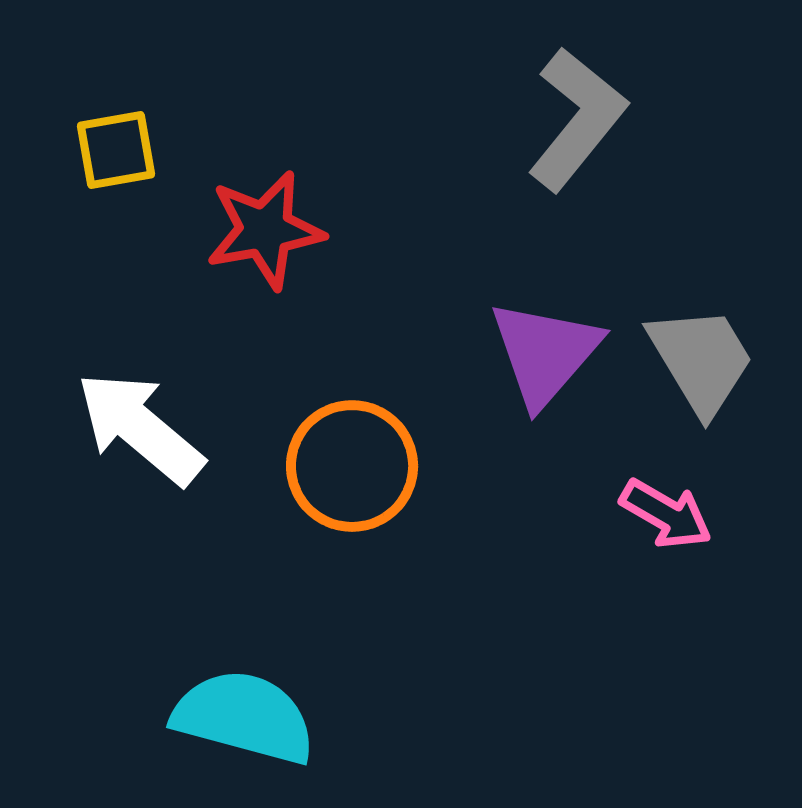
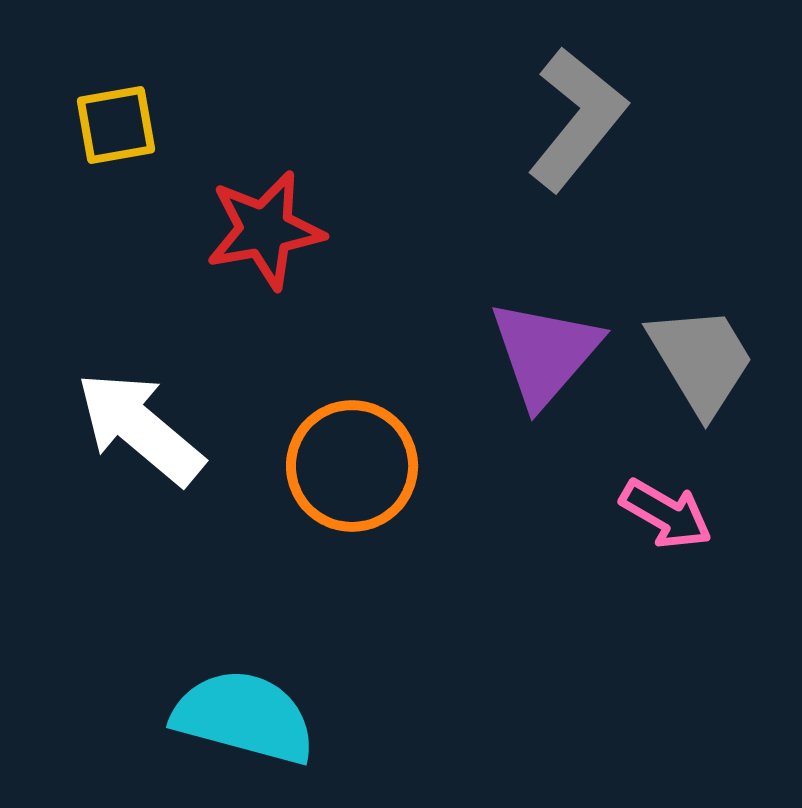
yellow square: moved 25 px up
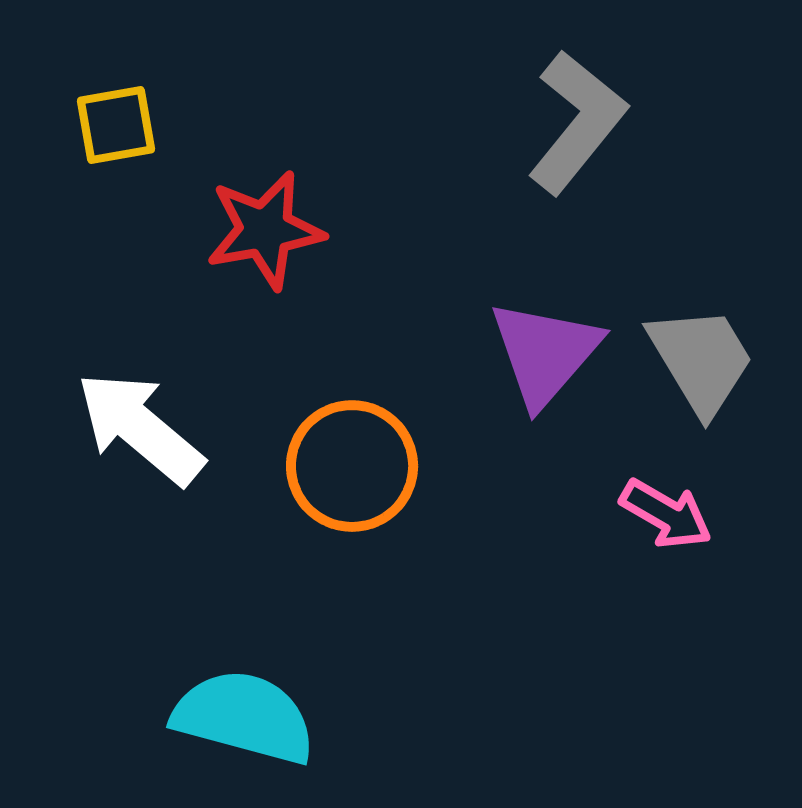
gray L-shape: moved 3 px down
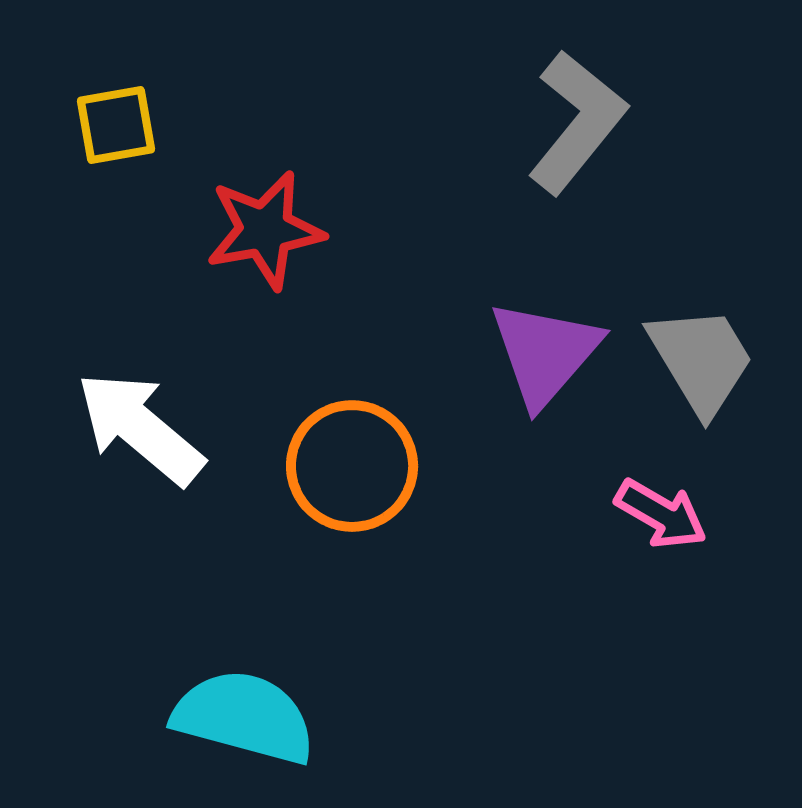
pink arrow: moved 5 px left
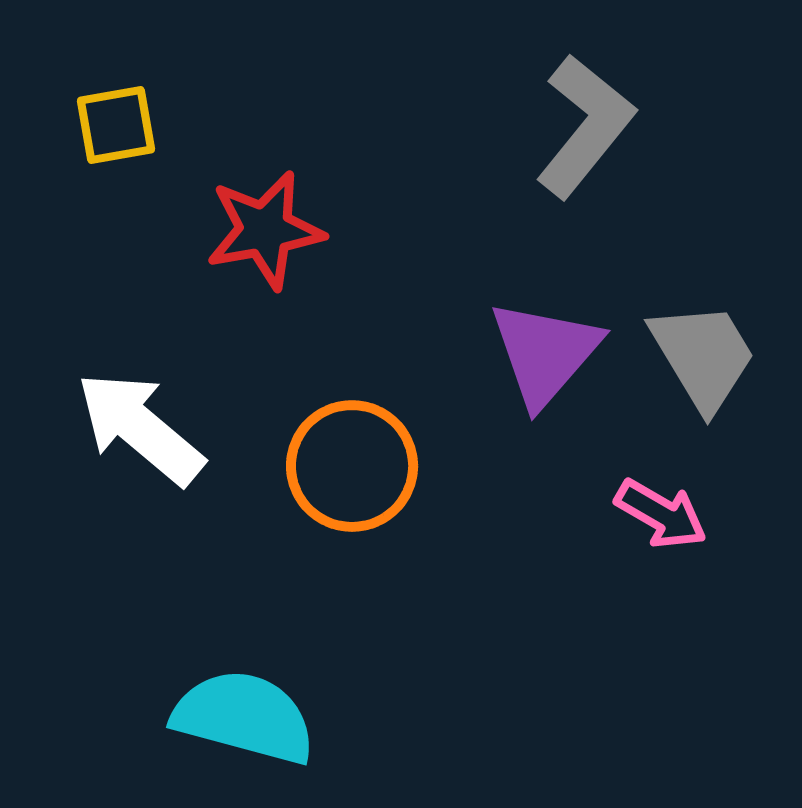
gray L-shape: moved 8 px right, 4 px down
gray trapezoid: moved 2 px right, 4 px up
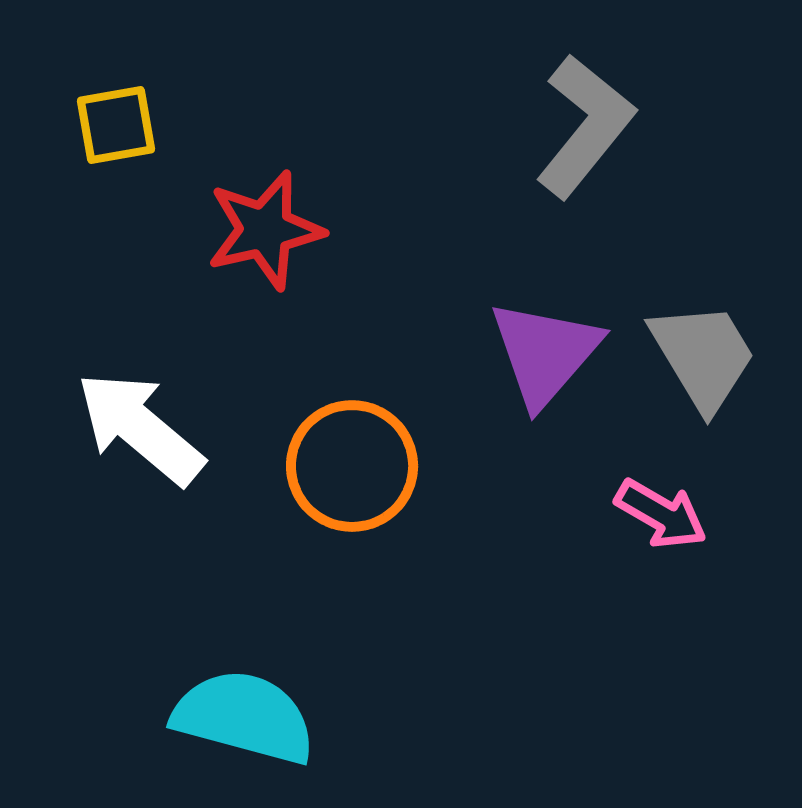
red star: rotated 3 degrees counterclockwise
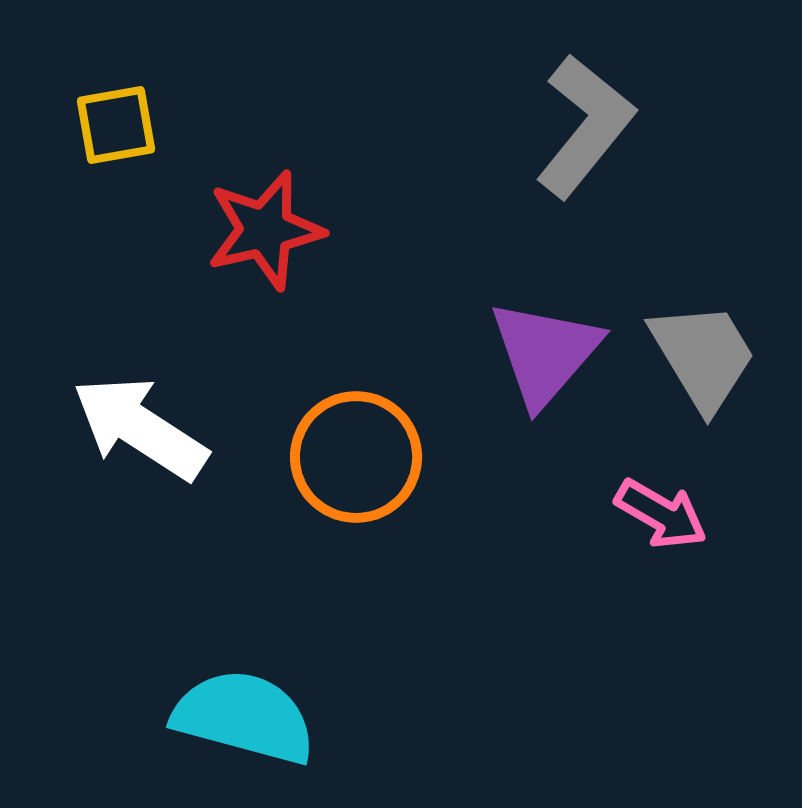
white arrow: rotated 7 degrees counterclockwise
orange circle: moved 4 px right, 9 px up
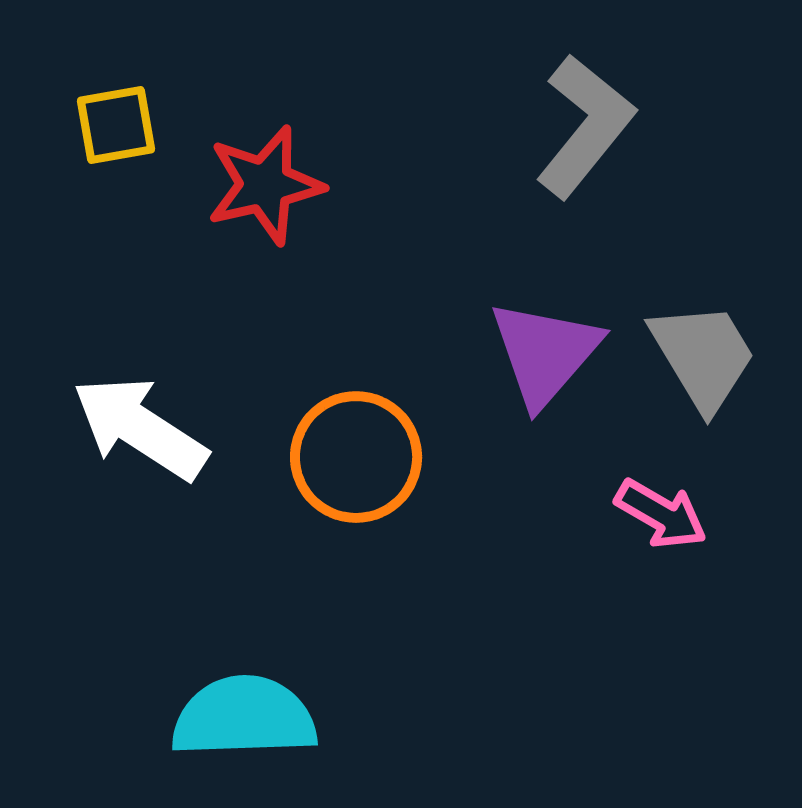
red star: moved 45 px up
cyan semicircle: rotated 17 degrees counterclockwise
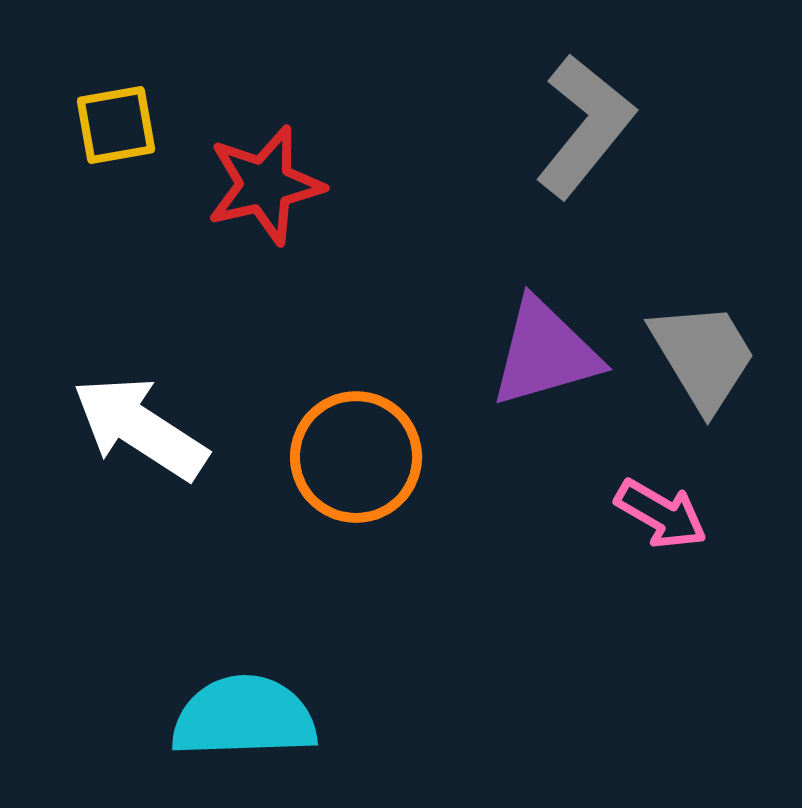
purple triangle: rotated 33 degrees clockwise
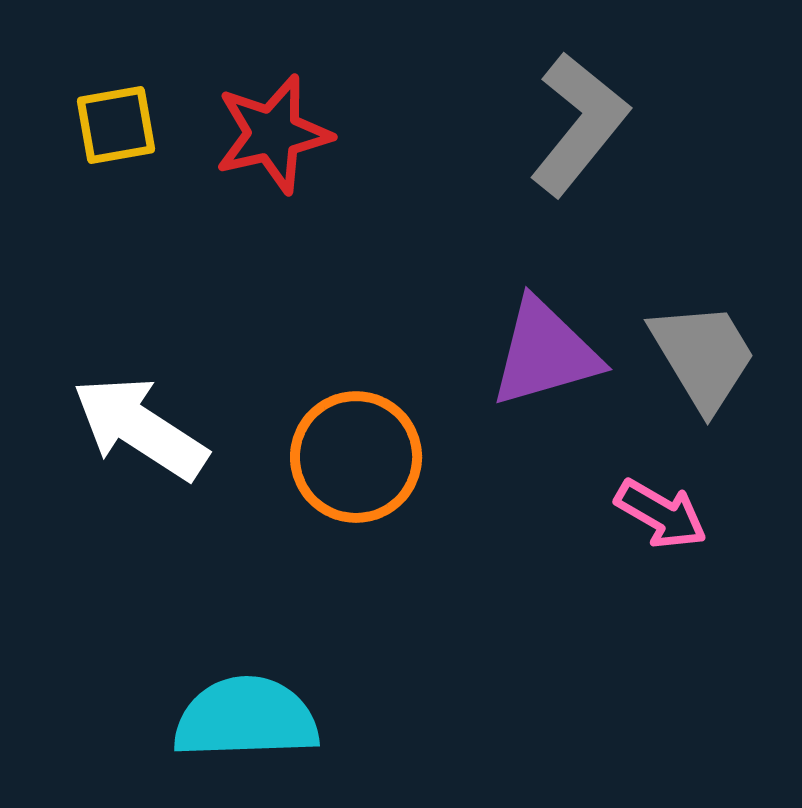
gray L-shape: moved 6 px left, 2 px up
red star: moved 8 px right, 51 px up
cyan semicircle: moved 2 px right, 1 px down
